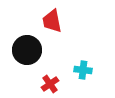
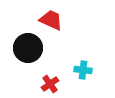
red trapezoid: moved 1 px left, 1 px up; rotated 125 degrees clockwise
black circle: moved 1 px right, 2 px up
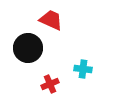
cyan cross: moved 1 px up
red cross: rotated 12 degrees clockwise
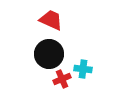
black circle: moved 21 px right, 6 px down
red cross: moved 12 px right, 5 px up
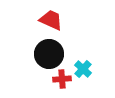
cyan cross: rotated 36 degrees clockwise
red cross: rotated 18 degrees clockwise
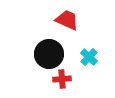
red trapezoid: moved 16 px right
cyan cross: moved 6 px right, 12 px up
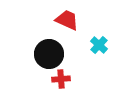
cyan cross: moved 10 px right, 12 px up
red cross: moved 1 px left
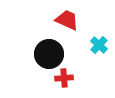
red cross: moved 3 px right, 1 px up
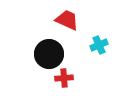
cyan cross: rotated 24 degrees clockwise
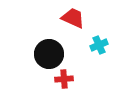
red trapezoid: moved 6 px right, 2 px up
red cross: moved 1 px down
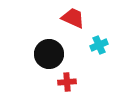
red cross: moved 3 px right, 3 px down
